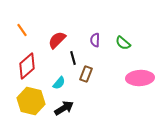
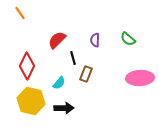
orange line: moved 2 px left, 17 px up
green semicircle: moved 5 px right, 4 px up
red diamond: rotated 24 degrees counterclockwise
black arrow: rotated 30 degrees clockwise
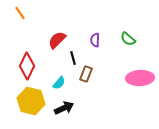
black arrow: rotated 24 degrees counterclockwise
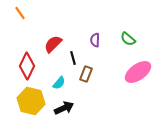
red semicircle: moved 4 px left, 4 px down
pink ellipse: moved 2 px left, 6 px up; rotated 32 degrees counterclockwise
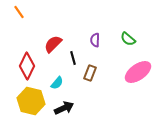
orange line: moved 1 px left, 1 px up
brown rectangle: moved 4 px right, 1 px up
cyan semicircle: moved 2 px left
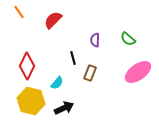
red semicircle: moved 24 px up
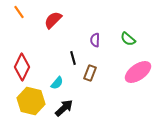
red diamond: moved 5 px left, 1 px down
black arrow: rotated 18 degrees counterclockwise
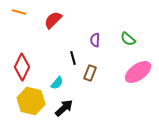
orange line: rotated 40 degrees counterclockwise
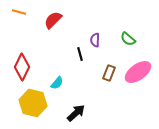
black line: moved 7 px right, 4 px up
brown rectangle: moved 19 px right
yellow hexagon: moved 2 px right, 2 px down
black arrow: moved 12 px right, 5 px down
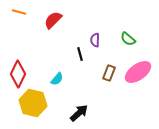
red diamond: moved 4 px left, 7 px down
cyan semicircle: moved 4 px up
black arrow: moved 3 px right
